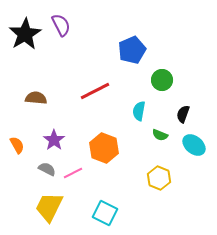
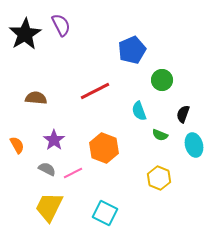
cyan semicircle: rotated 30 degrees counterclockwise
cyan ellipse: rotated 35 degrees clockwise
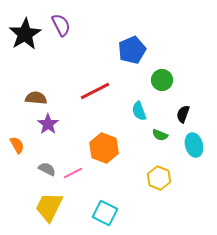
purple star: moved 6 px left, 16 px up
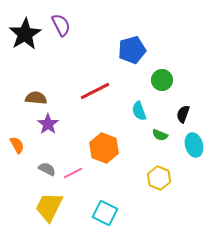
blue pentagon: rotated 8 degrees clockwise
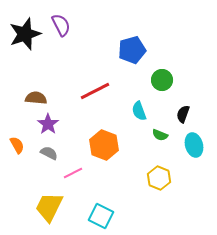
black star: rotated 12 degrees clockwise
orange hexagon: moved 3 px up
gray semicircle: moved 2 px right, 16 px up
cyan square: moved 4 px left, 3 px down
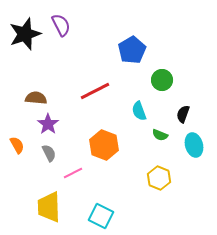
blue pentagon: rotated 16 degrees counterclockwise
gray semicircle: rotated 36 degrees clockwise
yellow trapezoid: rotated 28 degrees counterclockwise
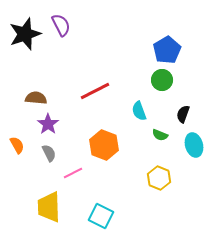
blue pentagon: moved 35 px right
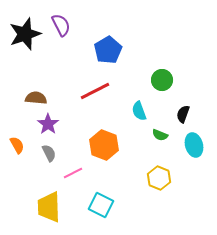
blue pentagon: moved 59 px left
cyan square: moved 11 px up
